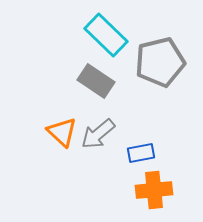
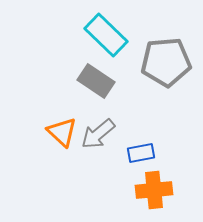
gray pentagon: moved 6 px right; rotated 9 degrees clockwise
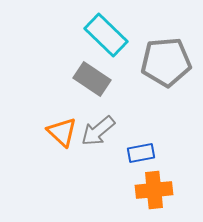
gray rectangle: moved 4 px left, 2 px up
gray arrow: moved 3 px up
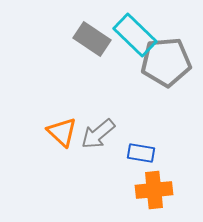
cyan rectangle: moved 29 px right
gray rectangle: moved 40 px up
gray arrow: moved 3 px down
blue rectangle: rotated 20 degrees clockwise
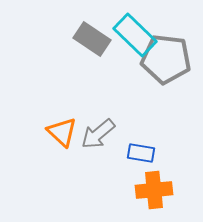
gray pentagon: moved 3 px up; rotated 12 degrees clockwise
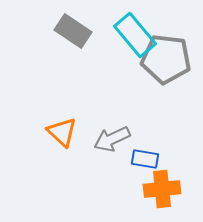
cyan rectangle: rotated 6 degrees clockwise
gray rectangle: moved 19 px left, 8 px up
gray arrow: moved 14 px right, 5 px down; rotated 15 degrees clockwise
blue rectangle: moved 4 px right, 6 px down
orange cross: moved 8 px right, 1 px up
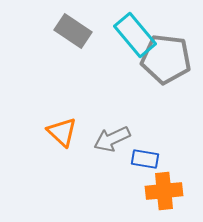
orange cross: moved 2 px right, 2 px down
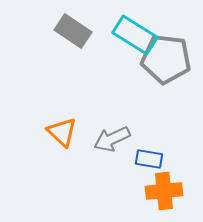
cyan rectangle: rotated 18 degrees counterclockwise
blue rectangle: moved 4 px right
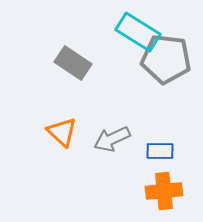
gray rectangle: moved 32 px down
cyan rectangle: moved 3 px right, 3 px up
blue rectangle: moved 11 px right, 8 px up; rotated 8 degrees counterclockwise
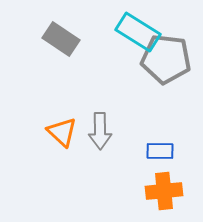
gray rectangle: moved 12 px left, 24 px up
gray arrow: moved 12 px left, 8 px up; rotated 66 degrees counterclockwise
